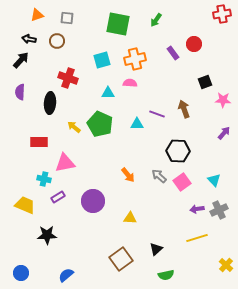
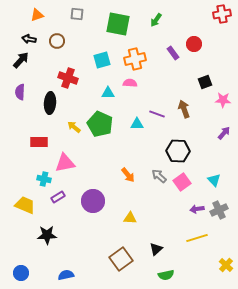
gray square at (67, 18): moved 10 px right, 4 px up
blue semicircle at (66, 275): rotated 28 degrees clockwise
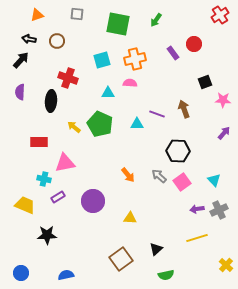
red cross at (222, 14): moved 2 px left, 1 px down; rotated 24 degrees counterclockwise
black ellipse at (50, 103): moved 1 px right, 2 px up
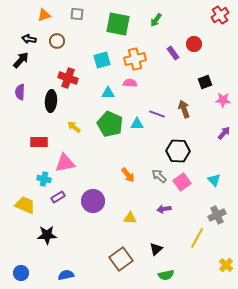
orange triangle at (37, 15): moved 7 px right
green pentagon at (100, 124): moved 10 px right
purple arrow at (197, 209): moved 33 px left
gray cross at (219, 210): moved 2 px left, 5 px down
yellow line at (197, 238): rotated 45 degrees counterclockwise
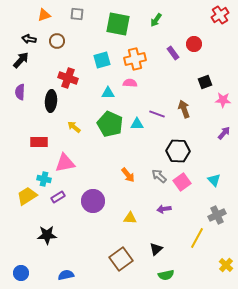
yellow trapezoid at (25, 205): moved 2 px right, 9 px up; rotated 55 degrees counterclockwise
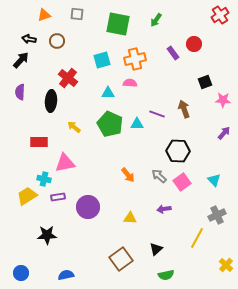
red cross at (68, 78): rotated 18 degrees clockwise
purple rectangle at (58, 197): rotated 24 degrees clockwise
purple circle at (93, 201): moved 5 px left, 6 px down
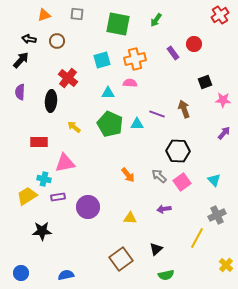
black star at (47, 235): moved 5 px left, 4 px up
